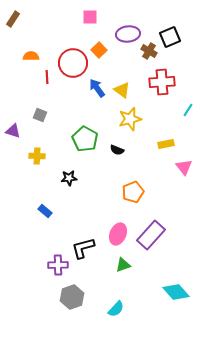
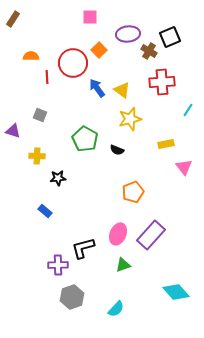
black star: moved 11 px left
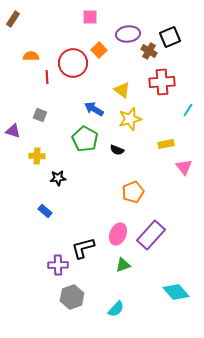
blue arrow: moved 3 px left, 21 px down; rotated 24 degrees counterclockwise
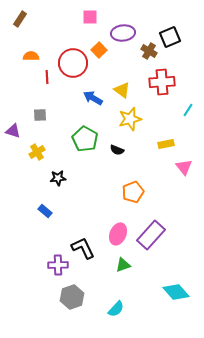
brown rectangle: moved 7 px right
purple ellipse: moved 5 px left, 1 px up
blue arrow: moved 1 px left, 11 px up
gray square: rotated 24 degrees counterclockwise
yellow cross: moved 4 px up; rotated 35 degrees counterclockwise
black L-shape: rotated 80 degrees clockwise
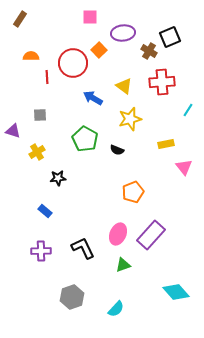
yellow triangle: moved 2 px right, 4 px up
purple cross: moved 17 px left, 14 px up
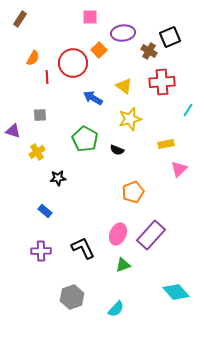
orange semicircle: moved 2 px right, 2 px down; rotated 119 degrees clockwise
pink triangle: moved 5 px left, 2 px down; rotated 24 degrees clockwise
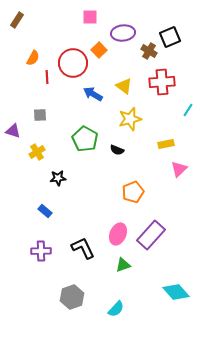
brown rectangle: moved 3 px left, 1 px down
blue arrow: moved 4 px up
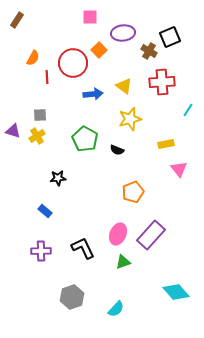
blue arrow: rotated 144 degrees clockwise
yellow cross: moved 16 px up
pink triangle: rotated 24 degrees counterclockwise
green triangle: moved 3 px up
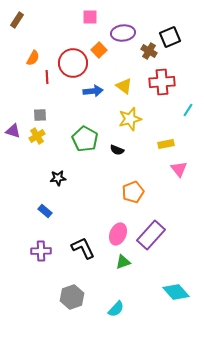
blue arrow: moved 3 px up
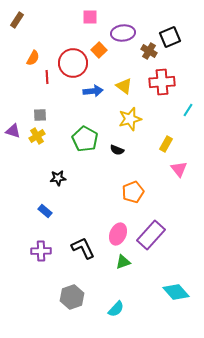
yellow rectangle: rotated 49 degrees counterclockwise
